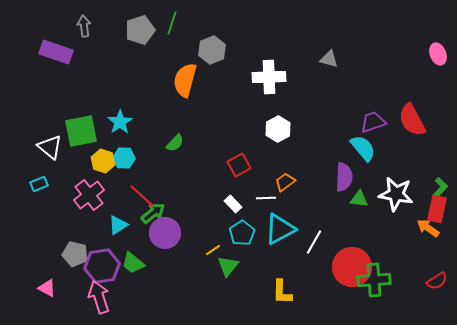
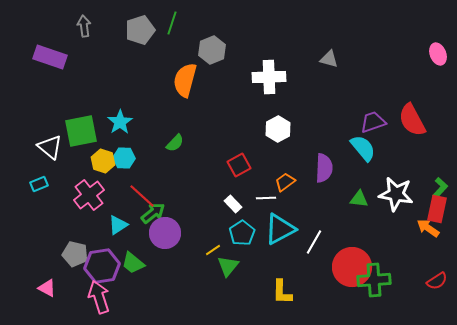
purple rectangle at (56, 52): moved 6 px left, 5 px down
purple semicircle at (344, 177): moved 20 px left, 9 px up
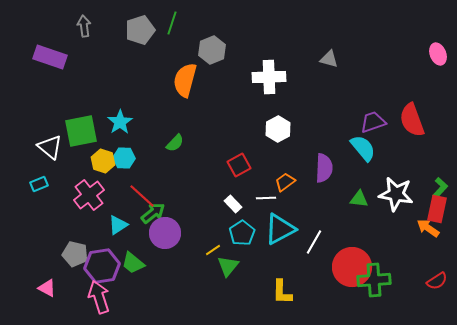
red semicircle at (412, 120): rotated 8 degrees clockwise
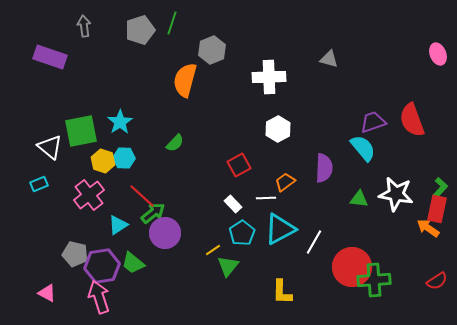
pink triangle at (47, 288): moved 5 px down
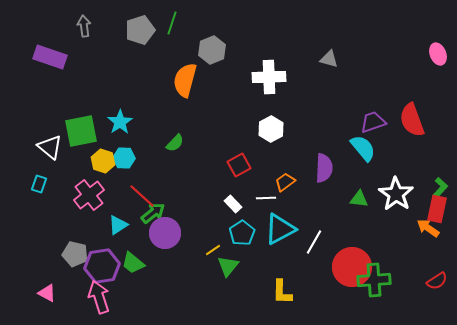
white hexagon at (278, 129): moved 7 px left
cyan rectangle at (39, 184): rotated 48 degrees counterclockwise
white star at (396, 194): rotated 24 degrees clockwise
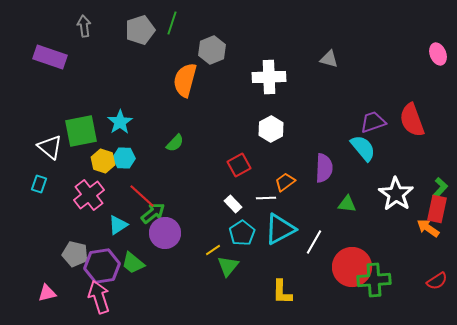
green triangle at (359, 199): moved 12 px left, 5 px down
pink triangle at (47, 293): rotated 42 degrees counterclockwise
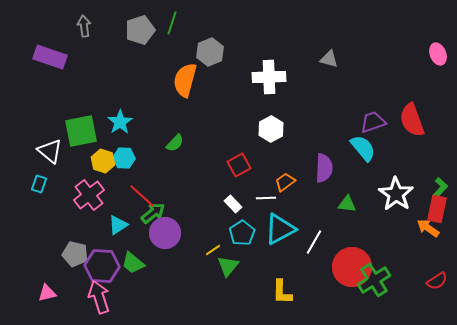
gray hexagon at (212, 50): moved 2 px left, 2 px down
white triangle at (50, 147): moved 4 px down
purple hexagon at (102, 266): rotated 12 degrees clockwise
green cross at (374, 280): rotated 28 degrees counterclockwise
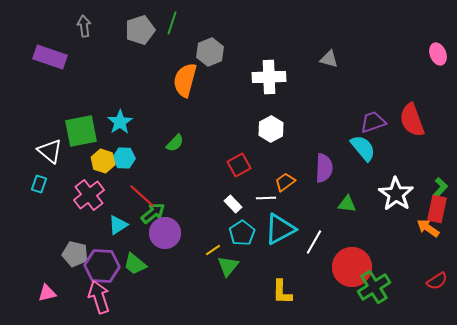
green trapezoid at (133, 263): moved 2 px right, 1 px down
green cross at (374, 280): moved 7 px down
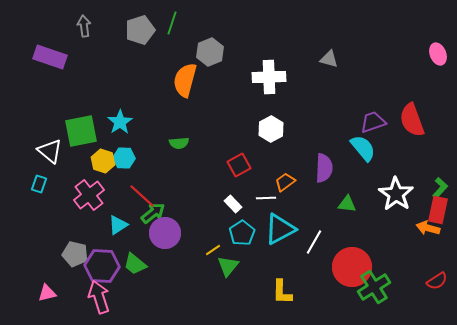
green semicircle at (175, 143): moved 4 px right; rotated 42 degrees clockwise
red rectangle at (437, 209): moved 1 px right, 1 px down
orange arrow at (428, 228): rotated 20 degrees counterclockwise
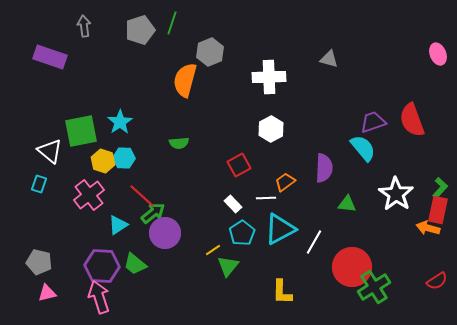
gray pentagon at (75, 254): moved 36 px left, 8 px down
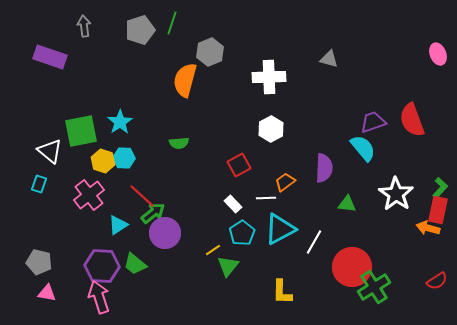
pink triangle at (47, 293): rotated 24 degrees clockwise
